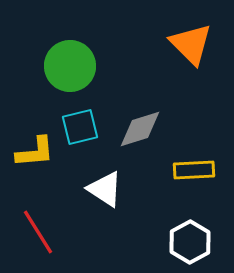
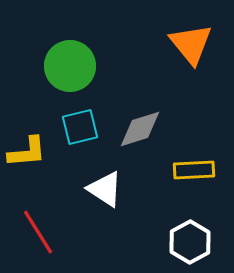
orange triangle: rotated 6 degrees clockwise
yellow L-shape: moved 8 px left
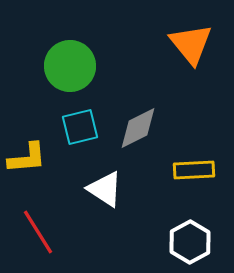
gray diamond: moved 2 px left, 1 px up; rotated 9 degrees counterclockwise
yellow L-shape: moved 6 px down
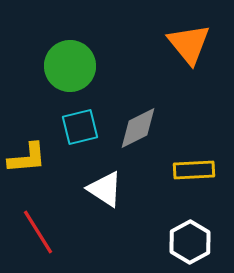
orange triangle: moved 2 px left
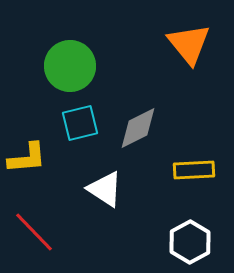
cyan square: moved 4 px up
red line: moved 4 px left; rotated 12 degrees counterclockwise
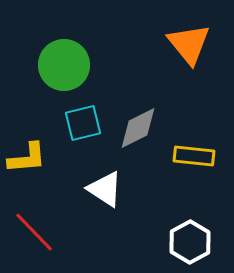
green circle: moved 6 px left, 1 px up
cyan square: moved 3 px right
yellow rectangle: moved 14 px up; rotated 9 degrees clockwise
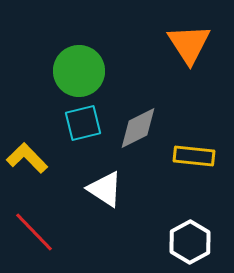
orange triangle: rotated 6 degrees clockwise
green circle: moved 15 px right, 6 px down
yellow L-shape: rotated 129 degrees counterclockwise
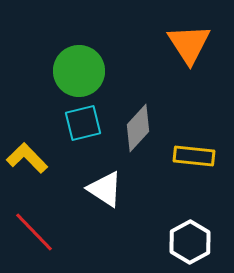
gray diamond: rotated 21 degrees counterclockwise
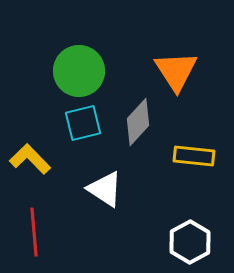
orange triangle: moved 13 px left, 27 px down
gray diamond: moved 6 px up
yellow L-shape: moved 3 px right, 1 px down
red line: rotated 39 degrees clockwise
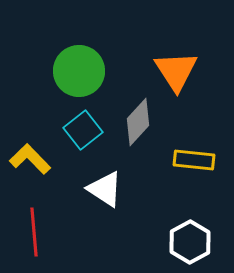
cyan square: moved 7 px down; rotated 24 degrees counterclockwise
yellow rectangle: moved 4 px down
